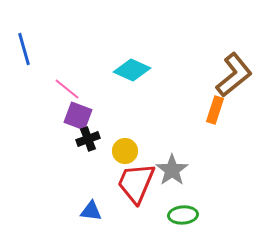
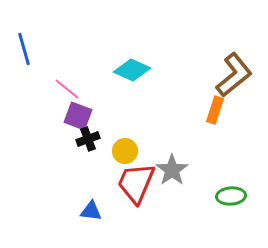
green ellipse: moved 48 px right, 19 px up
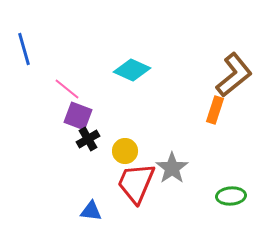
black cross: rotated 10 degrees counterclockwise
gray star: moved 2 px up
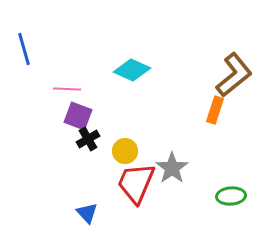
pink line: rotated 36 degrees counterclockwise
blue triangle: moved 4 px left, 2 px down; rotated 40 degrees clockwise
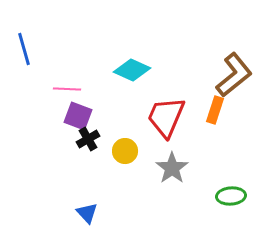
red trapezoid: moved 30 px right, 66 px up
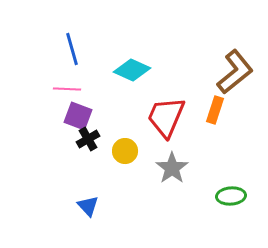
blue line: moved 48 px right
brown L-shape: moved 1 px right, 3 px up
blue triangle: moved 1 px right, 7 px up
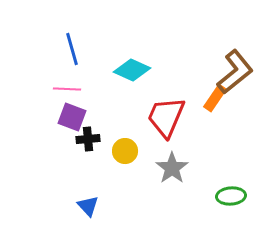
orange rectangle: moved 12 px up; rotated 16 degrees clockwise
purple square: moved 6 px left, 1 px down
black cross: rotated 25 degrees clockwise
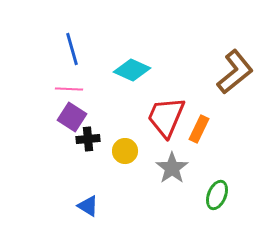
pink line: moved 2 px right
orange rectangle: moved 16 px left, 31 px down; rotated 8 degrees counterclockwise
purple square: rotated 12 degrees clockwise
green ellipse: moved 14 px left, 1 px up; rotated 64 degrees counterclockwise
blue triangle: rotated 15 degrees counterclockwise
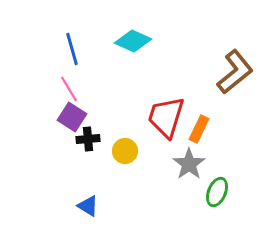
cyan diamond: moved 1 px right, 29 px up
pink line: rotated 56 degrees clockwise
red trapezoid: rotated 6 degrees counterclockwise
gray star: moved 17 px right, 4 px up
green ellipse: moved 3 px up
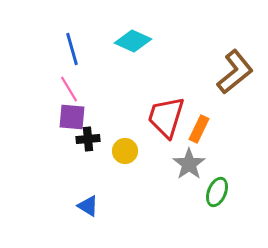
purple square: rotated 28 degrees counterclockwise
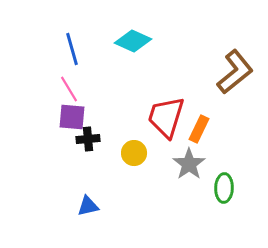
yellow circle: moved 9 px right, 2 px down
green ellipse: moved 7 px right, 4 px up; rotated 20 degrees counterclockwise
blue triangle: rotated 45 degrees counterclockwise
